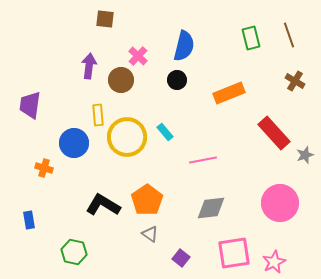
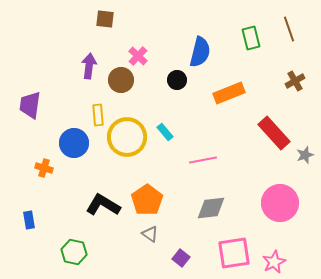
brown line: moved 6 px up
blue semicircle: moved 16 px right, 6 px down
brown cross: rotated 30 degrees clockwise
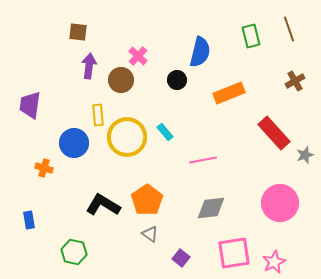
brown square: moved 27 px left, 13 px down
green rectangle: moved 2 px up
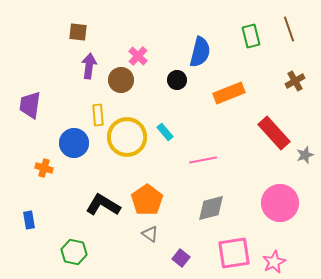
gray diamond: rotated 8 degrees counterclockwise
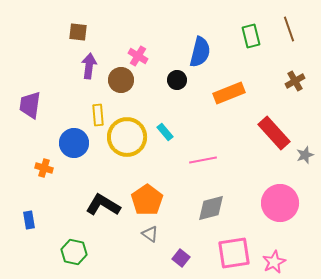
pink cross: rotated 12 degrees counterclockwise
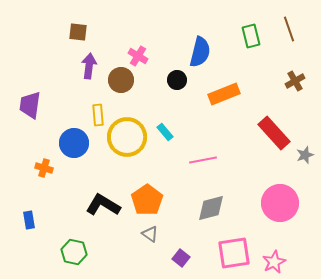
orange rectangle: moved 5 px left, 1 px down
